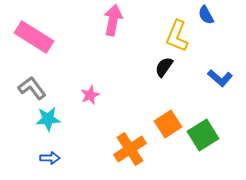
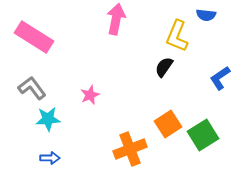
blue semicircle: rotated 54 degrees counterclockwise
pink arrow: moved 3 px right, 1 px up
blue L-shape: rotated 105 degrees clockwise
orange cross: rotated 12 degrees clockwise
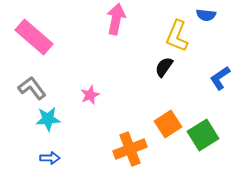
pink rectangle: rotated 9 degrees clockwise
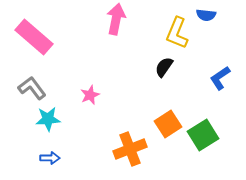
yellow L-shape: moved 3 px up
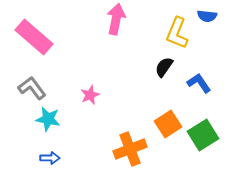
blue semicircle: moved 1 px right, 1 px down
blue L-shape: moved 21 px left, 5 px down; rotated 90 degrees clockwise
cyan star: rotated 15 degrees clockwise
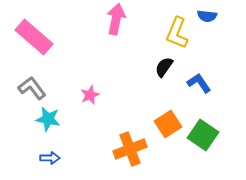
green square: rotated 24 degrees counterclockwise
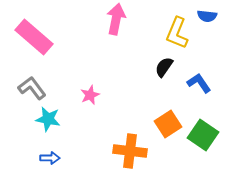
orange cross: moved 2 px down; rotated 28 degrees clockwise
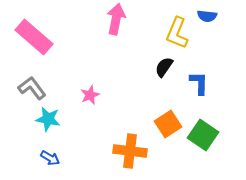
blue L-shape: rotated 35 degrees clockwise
blue arrow: rotated 30 degrees clockwise
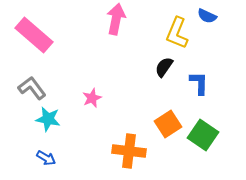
blue semicircle: rotated 18 degrees clockwise
pink rectangle: moved 2 px up
pink star: moved 2 px right, 3 px down
orange cross: moved 1 px left
blue arrow: moved 4 px left
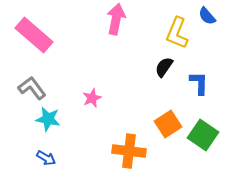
blue semicircle: rotated 24 degrees clockwise
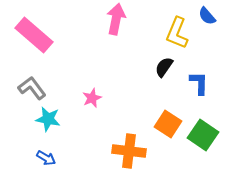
orange square: rotated 24 degrees counterclockwise
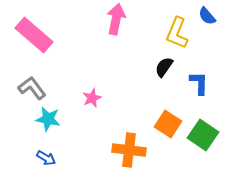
orange cross: moved 1 px up
